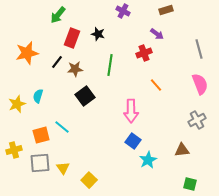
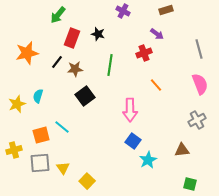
pink arrow: moved 1 px left, 1 px up
yellow square: moved 2 px left, 1 px down
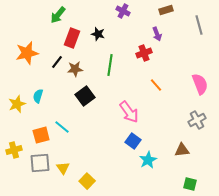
purple arrow: rotated 32 degrees clockwise
gray line: moved 24 px up
pink arrow: moved 1 px left, 2 px down; rotated 35 degrees counterclockwise
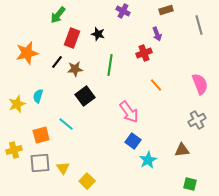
cyan line: moved 4 px right, 3 px up
